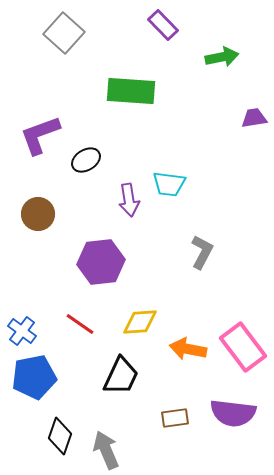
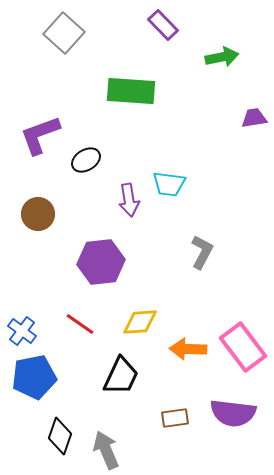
orange arrow: rotated 9 degrees counterclockwise
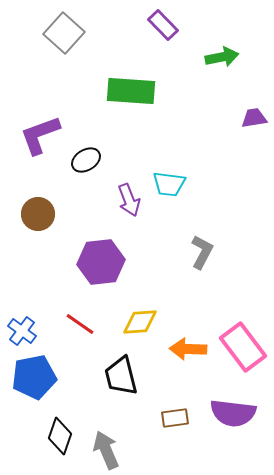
purple arrow: rotated 12 degrees counterclockwise
black trapezoid: rotated 141 degrees clockwise
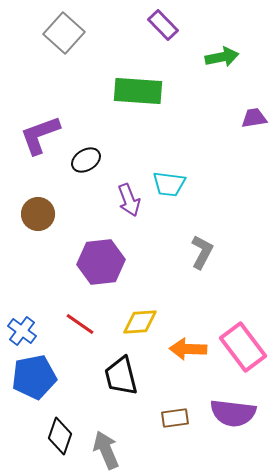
green rectangle: moved 7 px right
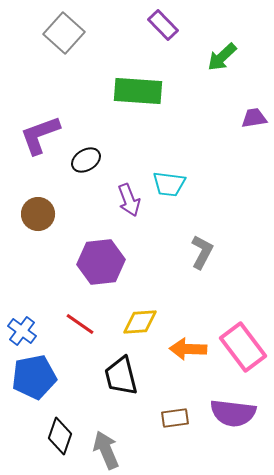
green arrow: rotated 148 degrees clockwise
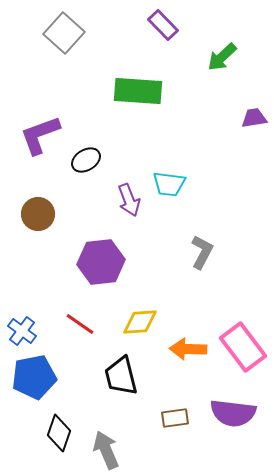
black diamond: moved 1 px left, 3 px up
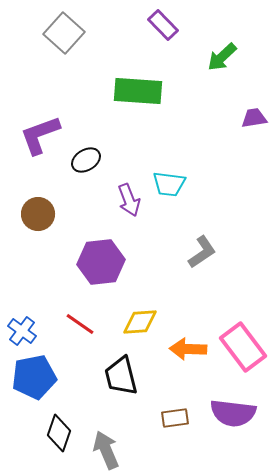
gray L-shape: rotated 28 degrees clockwise
